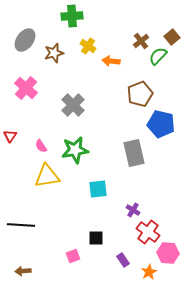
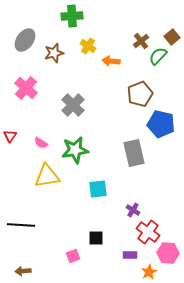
pink semicircle: moved 3 px up; rotated 24 degrees counterclockwise
purple rectangle: moved 7 px right, 5 px up; rotated 56 degrees counterclockwise
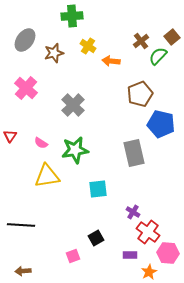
purple cross: moved 2 px down
black square: rotated 28 degrees counterclockwise
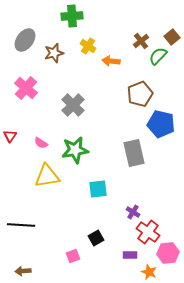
pink hexagon: rotated 10 degrees counterclockwise
orange star: rotated 21 degrees counterclockwise
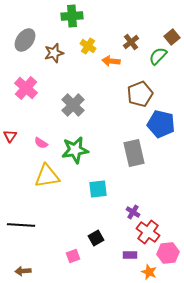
brown cross: moved 10 px left, 1 px down
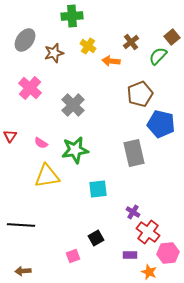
pink cross: moved 4 px right
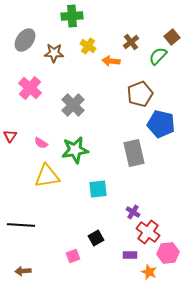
brown star: rotated 18 degrees clockwise
